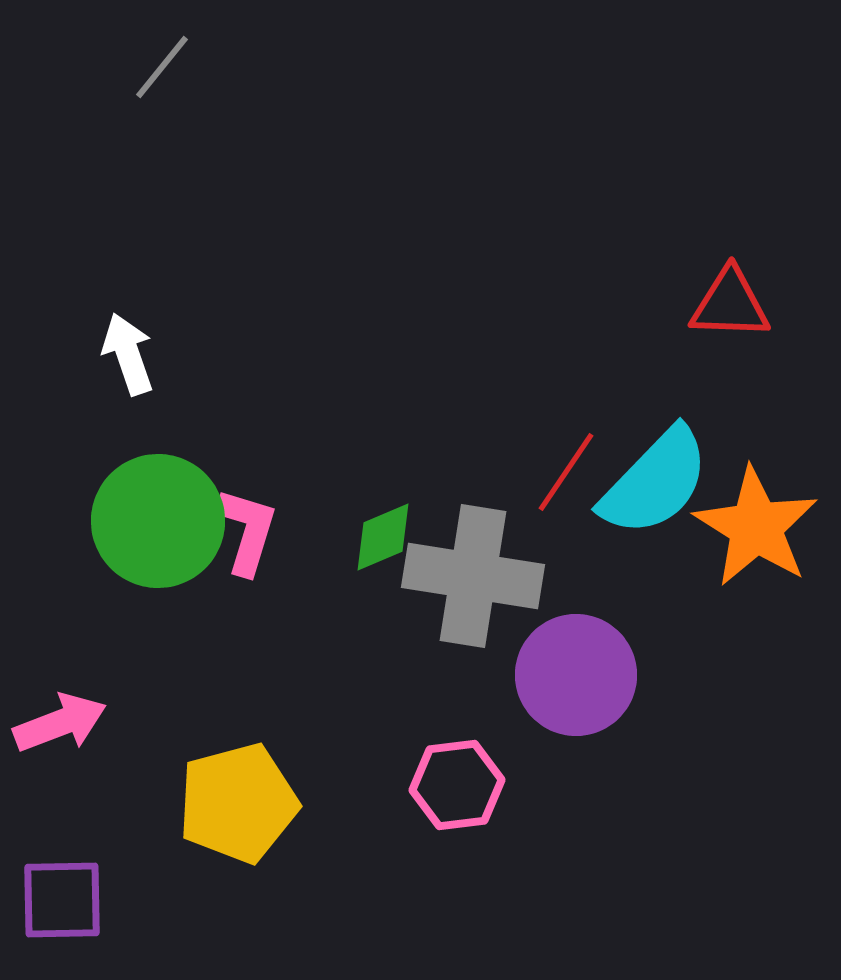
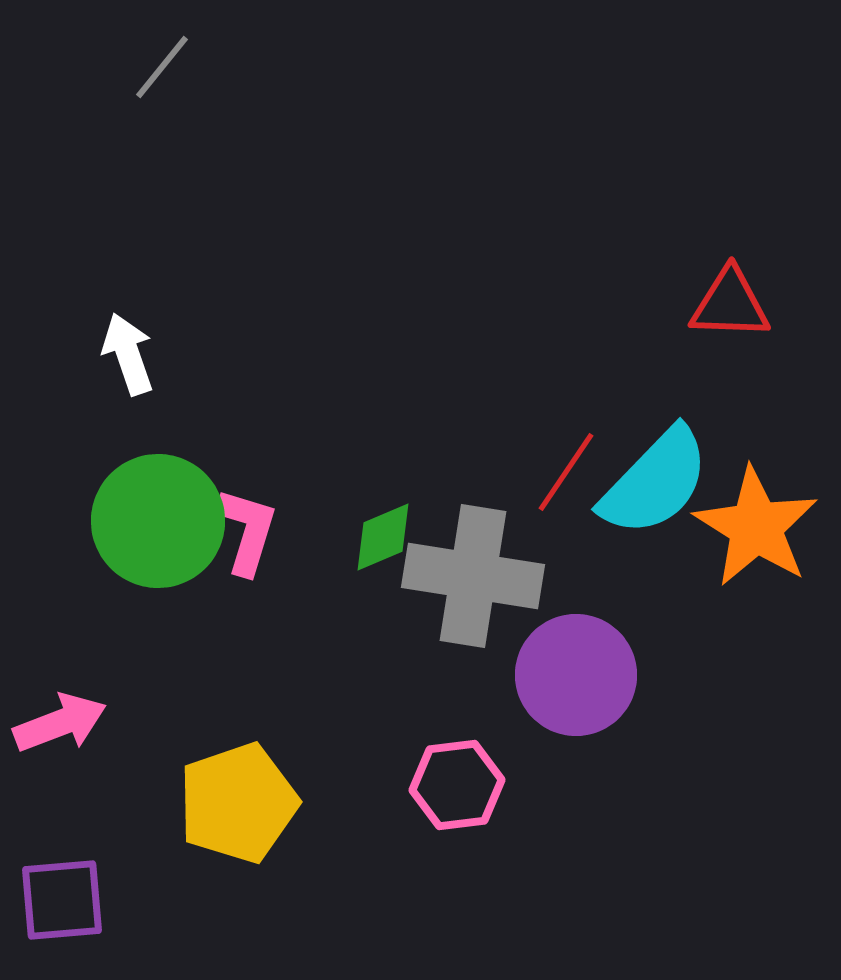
yellow pentagon: rotated 4 degrees counterclockwise
purple square: rotated 4 degrees counterclockwise
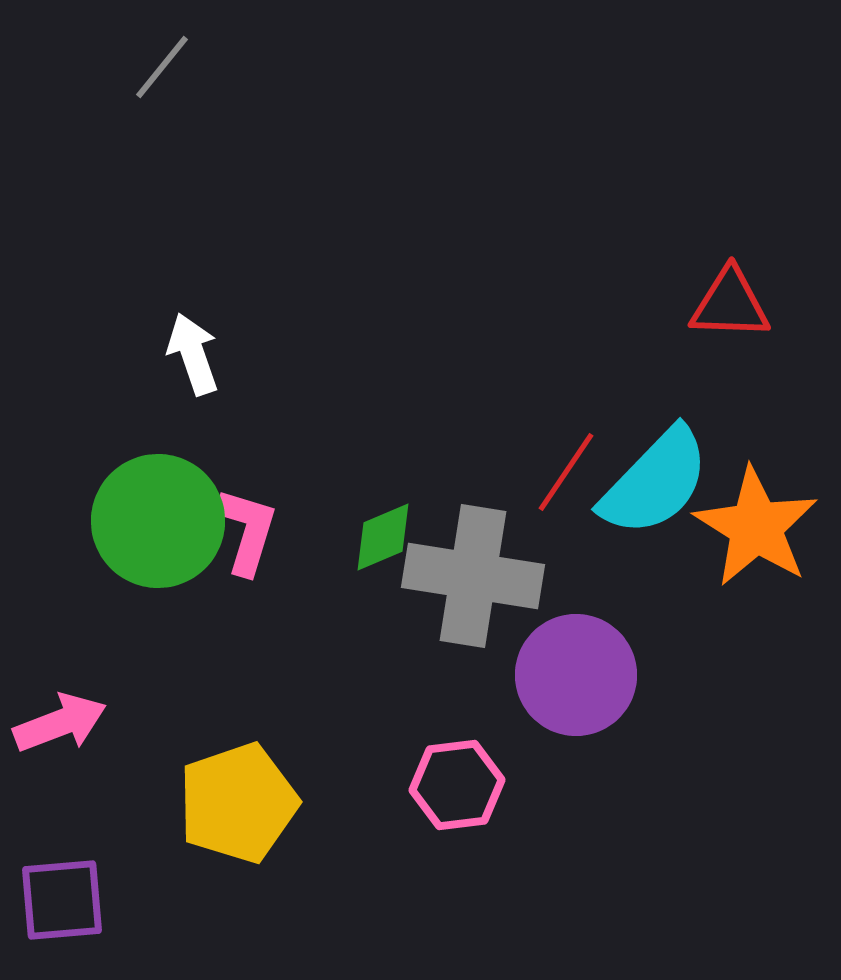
white arrow: moved 65 px right
